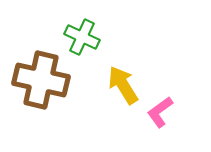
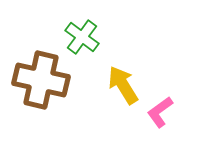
green cross: rotated 12 degrees clockwise
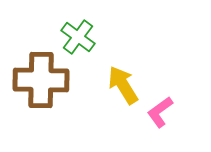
green cross: moved 4 px left
brown cross: rotated 12 degrees counterclockwise
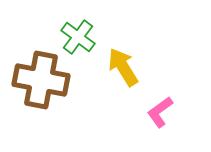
brown cross: rotated 10 degrees clockwise
yellow arrow: moved 18 px up
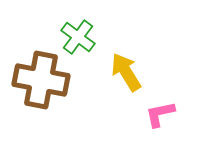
yellow arrow: moved 3 px right, 5 px down
pink L-shape: moved 2 px down; rotated 24 degrees clockwise
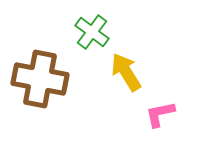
green cross: moved 14 px right, 5 px up
brown cross: moved 1 px left, 1 px up
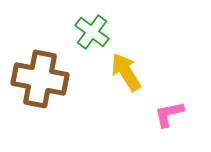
pink L-shape: moved 9 px right
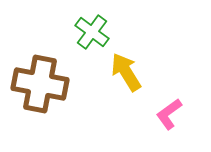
brown cross: moved 5 px down
pink L-shape: rotated 24 degrees counterclockwise
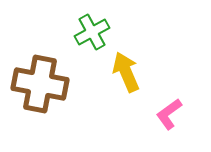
green cross: rotated 24 degrees clockwise
yellow arrow: rotated 9 degrees clockwise
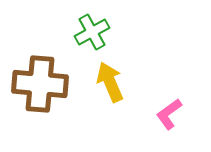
yellow arrow: moved 16 px left, 10 px down
brown cross: rotated 6 degrees counterclockwise
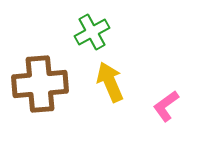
brown cross: rotated 10 degrees counterclockwise
pink L-shape: moved 3 px left, 8 px up
